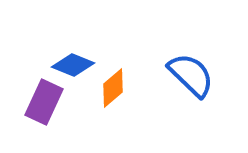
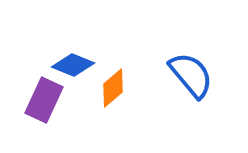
blue semicircle: rotated 6 degrees clockwise
purple rectangle: moved 2 px up
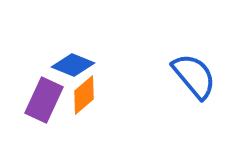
blue semicircle: moved 3 px right, 1 px down
orange diamond: moved 29 px left, 7 px down
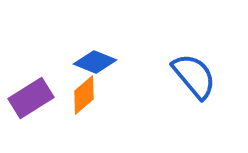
blue diamond: moved 22 px right, 3 px up
purple rectangle: moved 13 px left, 2 px up; rotated 33 degrees clockwise
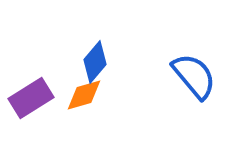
blue diamond: rotated 72 degrees counterclockwise
orange diamond: rotated 24 degrees clockwise
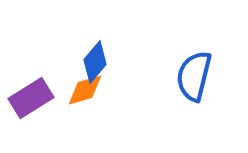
blue semicircle: rotated 126 degrees counterclockwise
orange diamond: moved 1 px right, 5 px up
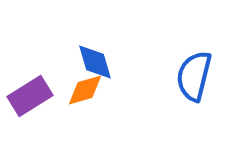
blue diamond: rotated 57 degrees counterclockwise
purple rectangle: moved 1 px left, 2 px up
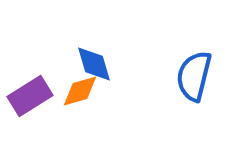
blue diamond: moved 1 px left, 2 px down
orange diamond: moved 5 px left, 1 px down
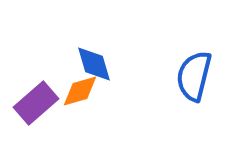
purple rectangle: moved 6 px right, 7 px down; rotated 9 degrees counterclockwise
